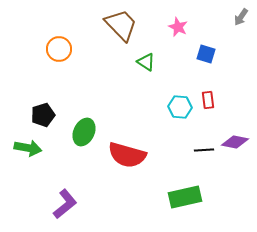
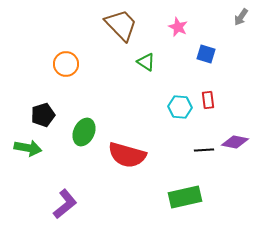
orange circle: moved 7 px right, 15 px down
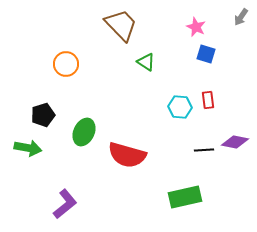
pink star: moved 18 px right
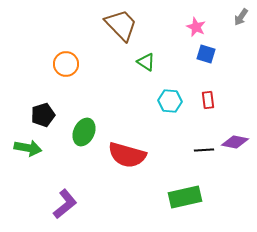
cyan hexagon: moved 10 px left, 6 px up
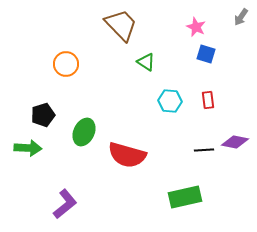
green arrow: rotated 8 degrees counterclockwise
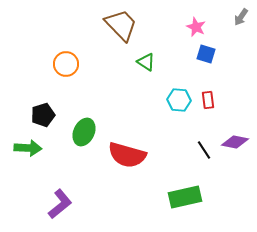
cyan hexagon: moved 9 px right, 1 px up
black line: rotated 60 degrees clockwise
purple L-shape: moved 5 px left
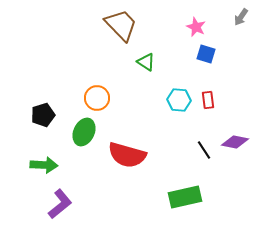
orange circle: moved 31 px right, 34 px down
green arrow: moved 16 px right, 17 px down
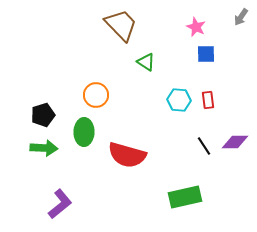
blue square: rotated 18 degrees counterclockwise
orange circle: moved 1 px left, 3 px up
green ellipse: rotated 24 degrees counterclockwise
purple diamond: rotated 12 degrees counterclockwise
black line: moved 4 px up
green arrow: moved 17 px up
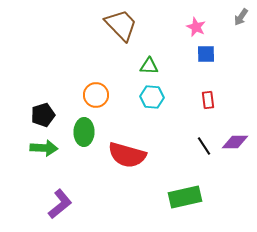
green triangle: moved 3 px right, 4 px down; rotated 30 degrees counterclockwise
cyan hexagon: moved 27 px left, 3 px up
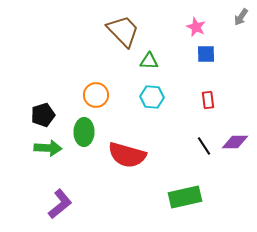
brown trapezoid: moved 2 px right, 6 px down
green triangle: moved 5 px up
green arrow: moved 4 px right
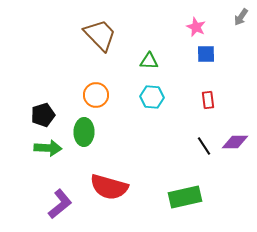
brown trapezoid: moved 23 px left, 4 px down
red semicircle: moved 18 px left, 32 px down
